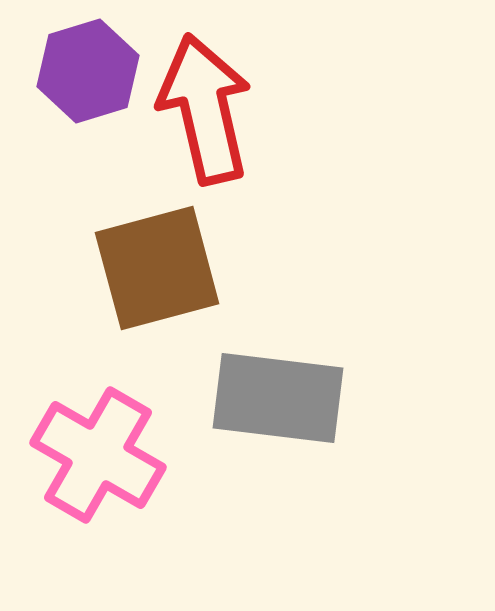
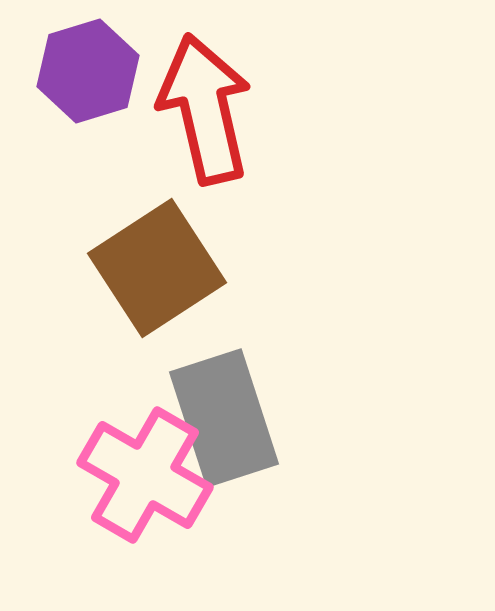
brown square: rotated 18 degrees counterclockwise
gray rectangle: moved 54 px left, 20 px down; rotated 65 degrees clockwise
pink cross: moved 47 px right, 20 px down
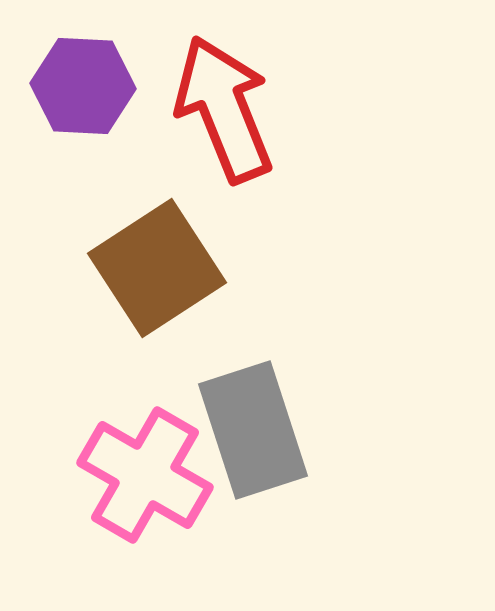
purple hexagon: moved 5 px left, 15 px down; rotated 20 degrees clockwise
red arrow: moved 19 px right; rotated 9 degrees counterclockwise
gray rectangle: moved 29 px right, 12 px down
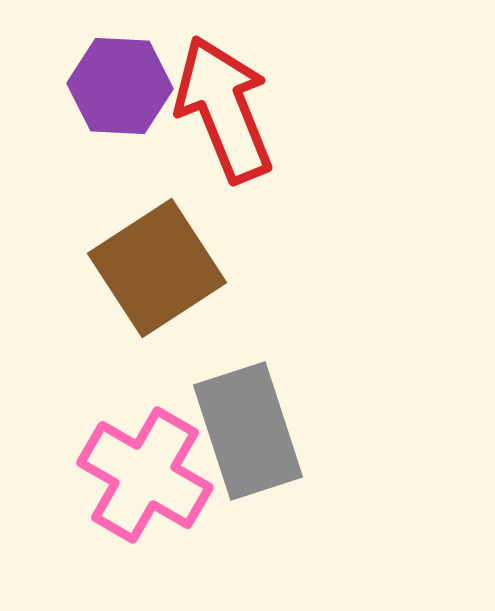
purple hexagon: moved 37 px right
gray rectangle: moved 5 px left, 1 px down
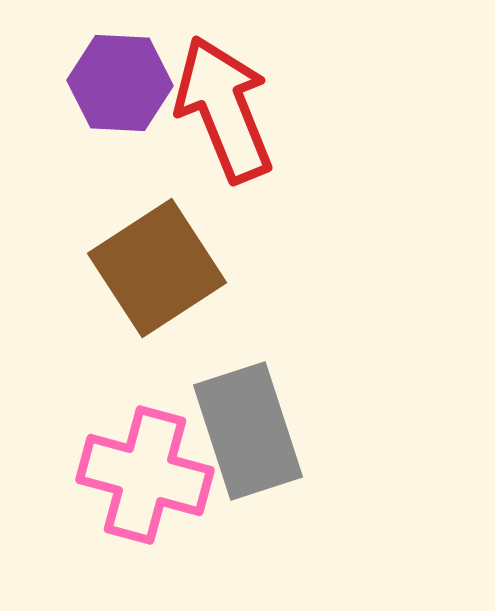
purple hexagon: moved 3 px up
pink cross: rotated 15 degrees counterclockwise
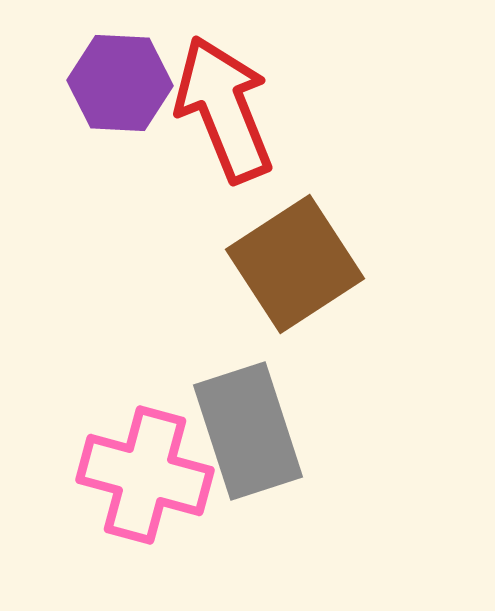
brown square: moved 138 px right, 4 px up
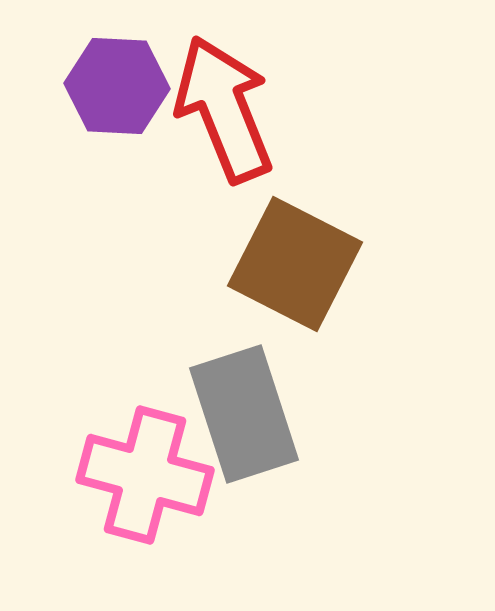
purple hexagon: moved 3 px left, 3 px down
brown square: rotated 30 degrees counterclockwise
gray rectangle: moved 4 px left, 17 px up
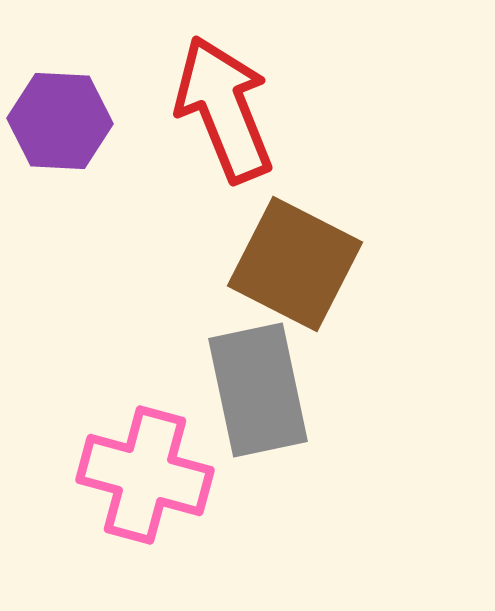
purple hexagon: moved 57 px left, 35 px down
gray rectangle: moved 14 px right, 24 px up; rotated 6 degrees clockwise
